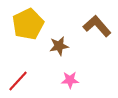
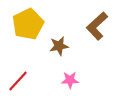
brown L-shape: rotated 92 degrees counterclockwise
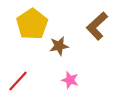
yellow pentagon: moved 4 px right; rotated 8 degrees counterclockwise
pink star: rotated 18 degrees clockwise
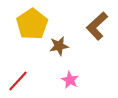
pink star: rotated 12 degrees clockwise
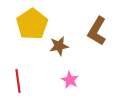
brown L-shape: moved 5 px down; rotated 16 degrees counterclockwise
red line: rotated 50 degrees counterclockwise
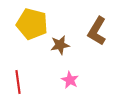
yellow pentagon: rotated 24 degrees counterclockwise
brown star: moved 1 px right, 1 px up
red line: moved 1 px down
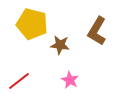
brown star: rotated 18 degrees clockwise
red line: moved 1 px right, 1 px up; rotated 60 degrees clockwise
